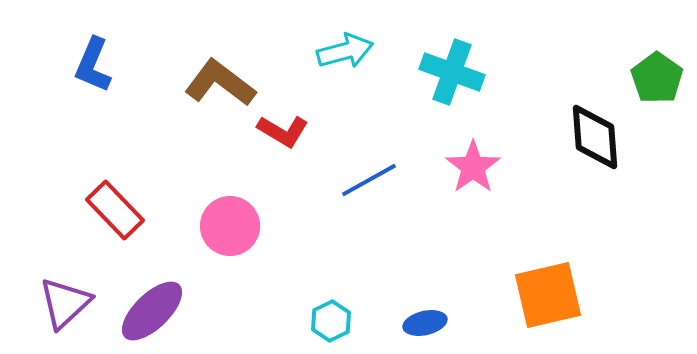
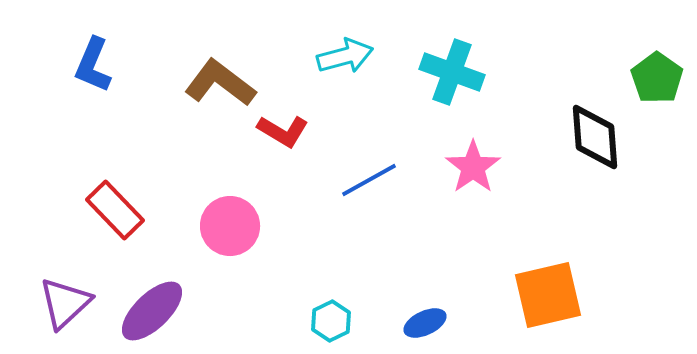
cyan arrow: moved 5 px down
blue ellipse: rotated 12 degrees counterclockwise
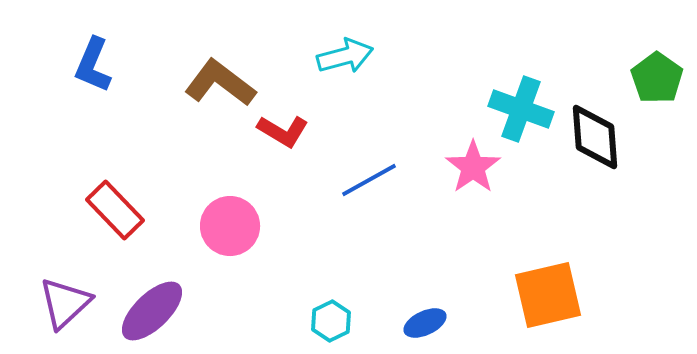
cyan cross: moved 69 px right, 37 px down
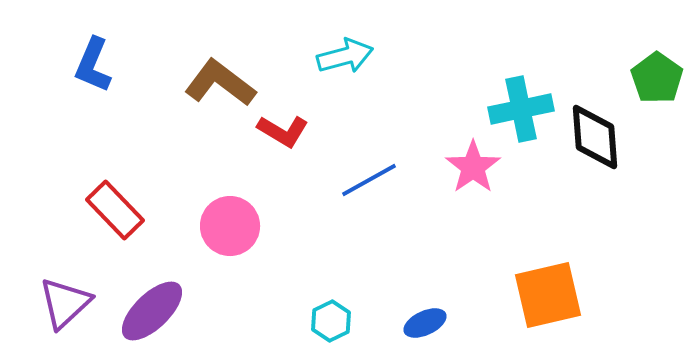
cyan cross: rotated 32 degrees counterclockwise
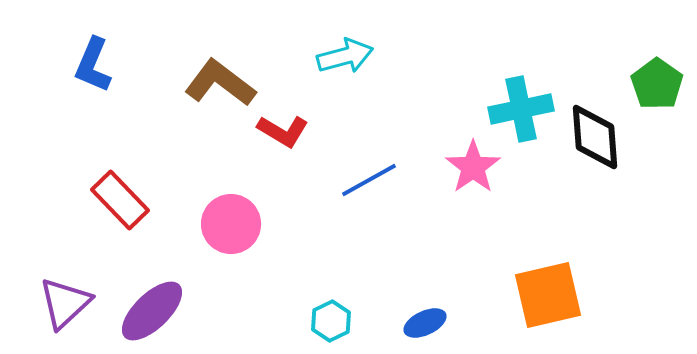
green pentagon: moved 6 px down
red rectangle: moved 5 px right, 10 px up
pink circle: moved 1 px right, 2 px up
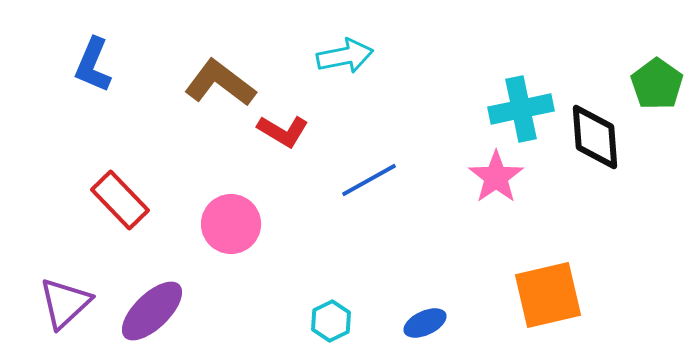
cyan arrow: rotated 4 degrees clockwise
pink star: moved 23 px right, 10 px down
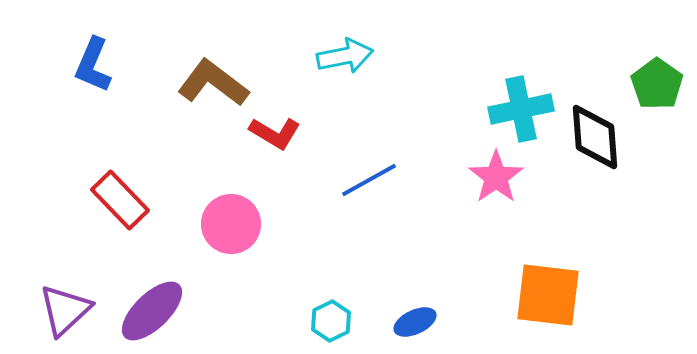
brown L-shape: moved 7 px left
red L-shape: moved 8 px left, 2 px down
orange square: rotated 20 degrees clockwise
purple triangle: moved 7 px down
blue ellipse: moved 10 px left, 1 px up
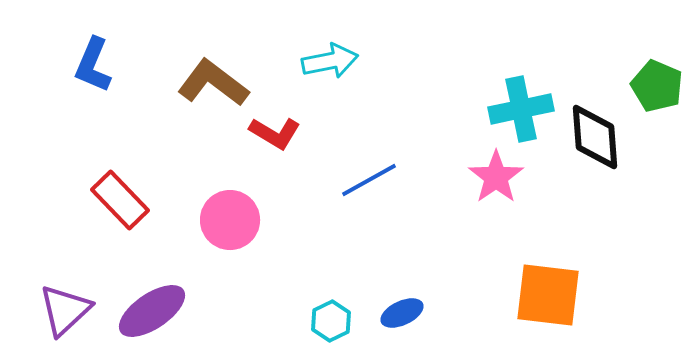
cyan arrow: moved 15 px left, 5 px down
green pentagon: moved 2 px down; rotated 12 degrees counterclockwise
pink circle: moved 1 px left, 4 px up
purple ellipse: rotated 10 degrees clockwise
blue ellipse: moved 13 px left, 9 px up
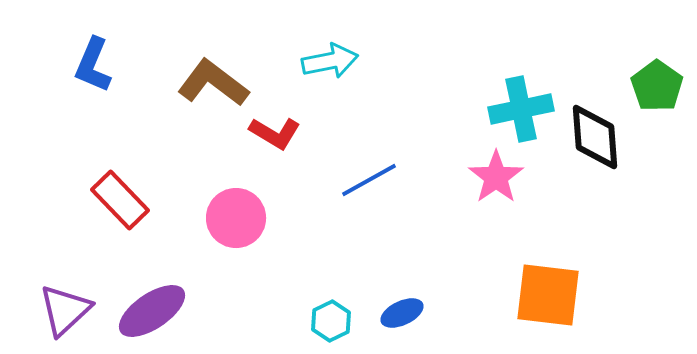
green pentagon: rotated 12 degrees clockwise
pink circle: moved 6 px right, 2 px up
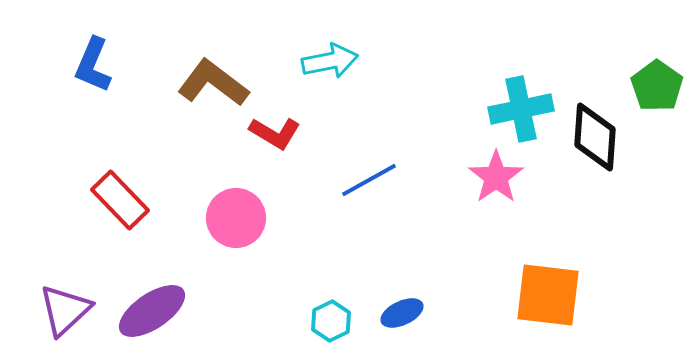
black diamond: rotated 8 degrees clockwise
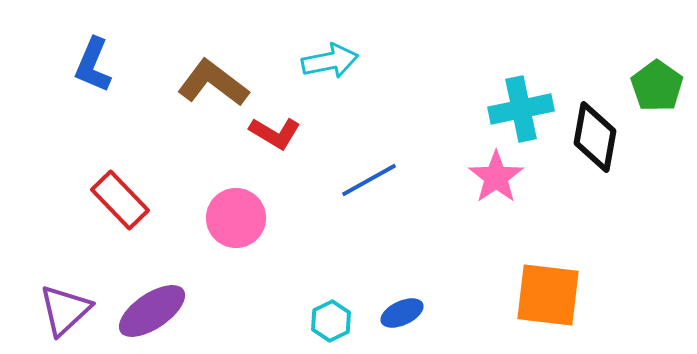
black diamond: rotated 6 degrees clockwise
